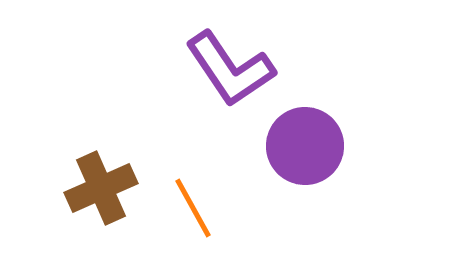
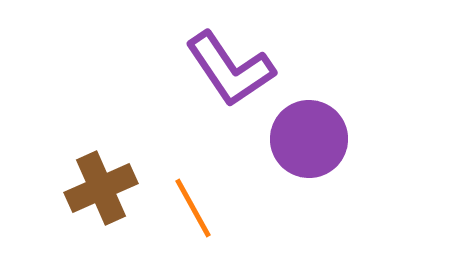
purple circle: moved 4 px right, 7 px up
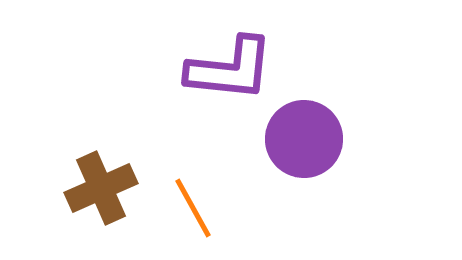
purple L-shape: rotated 50 degrees counterclockwise
purple circle: moved 5 px left
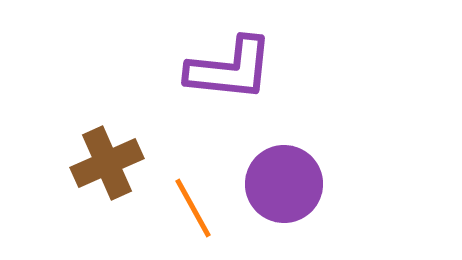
purple circle: moved 20 px left, 45 px down
brown cross: moved 6 px right, 25 px up
